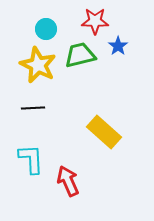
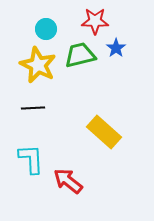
blue star: moved 2 px left, 2 px down
red arrow: rotated 28 degrees counterclockwise
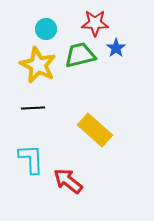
red star: moved 2 px down
yellow rectangle: moved 9 px left, 2 px up
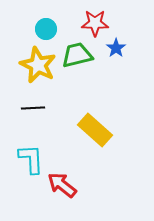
green trapezoid: moved 3 px left
red arrow: moved 6 px left, 4 px down
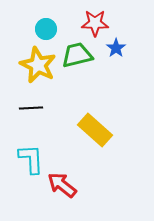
black line: moved 2 px left
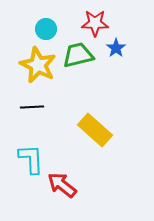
green trapezoid: moved 1 px right
black line: moved 1 px right, 1 px up
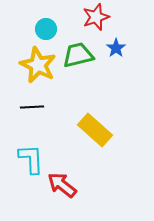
red star: moved 1 px right, 6 px up; rotated 20 degrees counterclockwise
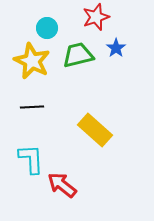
cyan circle: moved 1 px right, 1 px up
yellow star: moved 6 px left, 4 px up
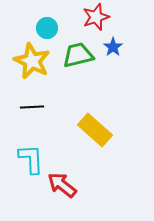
blue star: moved 3 px left, 1 px up
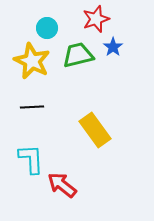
red star: moved 2 px down
yellow rectangle: rotated 12 degrees clockwise
